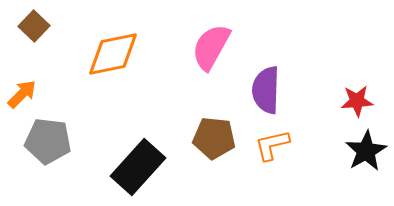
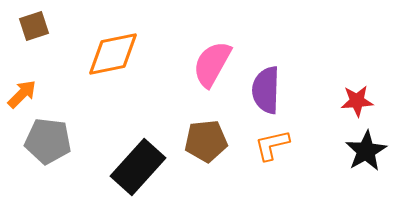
brown square: rotated 28 degrees clockwise
pink semicircle: moved 1 px right, 17 px down
brown pentagon: moved 8 px left, 3 px down; rotated 12 degrees counterclockwise
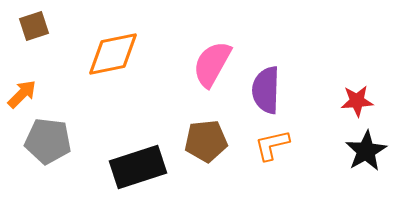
black rectangle: rotated 30 degrees clockwise
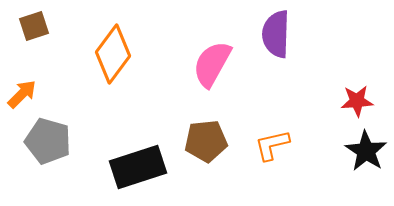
orange diamond: rotated 42 degrees counterclockwise
purple semicircle: moved 10 px right, 56 px up
gray pentagon: rotated 9 degrees clockwise
black star: rotated 9 degrees counterclockwise
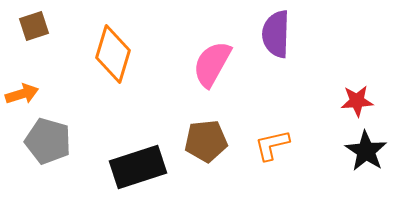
orange diamond: rotated 20 degrees counterclockwise
orange arrow: rotated 28 degrees clockwise
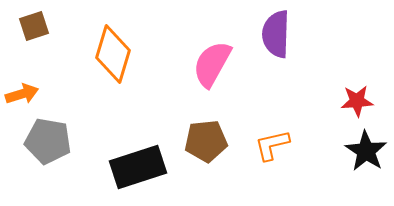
gray pentagon: rotated 6 degrees counterclockwise
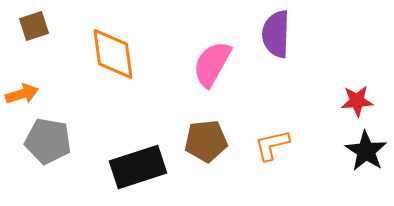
orange diamond: rotated 24 degrees counterclockwise
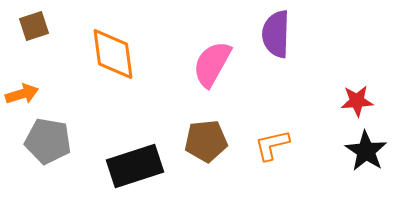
black rectangle: moved 3 px left, 1 px up
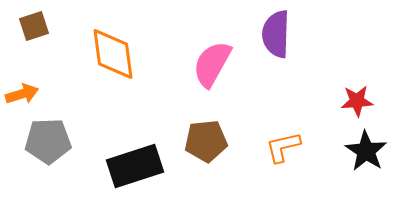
gray pentagon: rotated 12 degrees counterclockwise
orange L-shape: moved 11 px right, 2 px down
